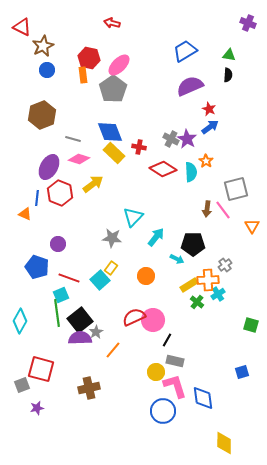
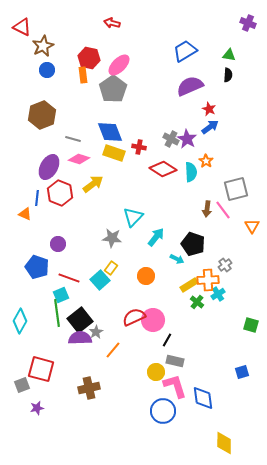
yellow rectangle at (114, 153): rotated 25 degrees counterclockwise
black pentagon at (193, 244): rotated 20 degrees clockwise
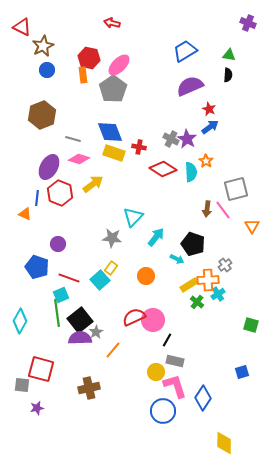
gray square at (22, 385): rotated 28 degrees clockwise
blue diamond at (203, 398): rotated 40 degrees clockwise
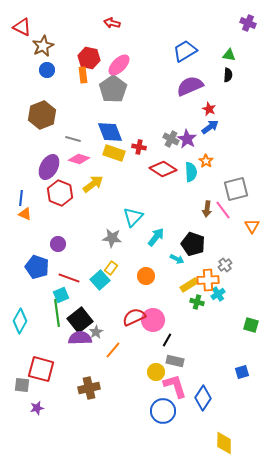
blue line at (37, 198): moved 16 px left
green cross at (197, 302): rotated 24 degrees counterclockwise
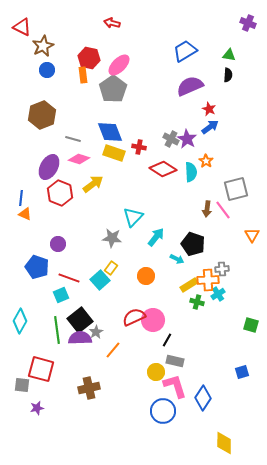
orange triangle at (252, 226): moved 9 px down
gray cross at (225, 265): moved 3 px left, 4 px down; rotated 32 degrees clockwise
green line at (57, 313): moved 17 px down
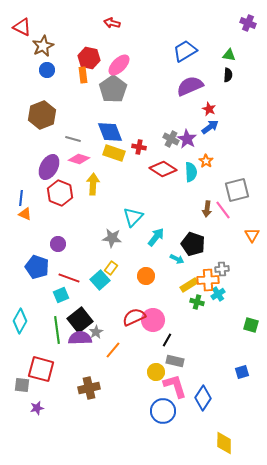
yellow arrow at (93, 184): rotated 50 degrees counterclockwise
gray square at (236, 189): moved 1 px right, 1 px down
